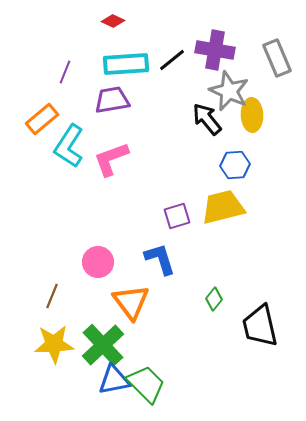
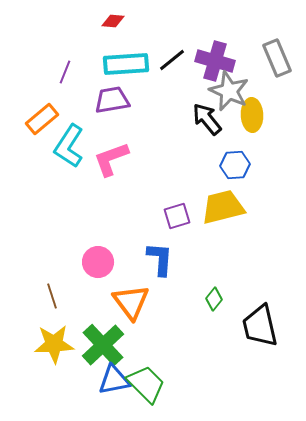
red diamond: rotated 20 degrees counterclockwise
purple cross: moved 11 px down; rotated 6 degrees clockwise
blue L-shape: rotated 21 degrees clockwise
brown line: rotated 40 degrees counterclockwise
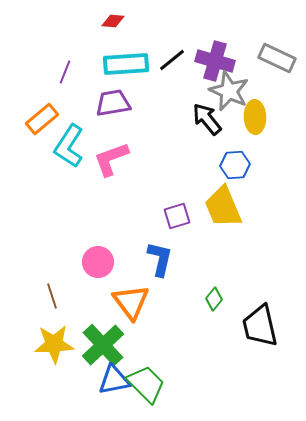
gray rectangle: rotated 42 degrees counterclockwise
purple trapezoid: moved 1 px right, 3 px down
yellow ellipse: moved 3 px right, 2 px down
yellow trapezoid: rotated 99 degrees counterclockwise
blue L-shape: rotated 9 degrees clockwise
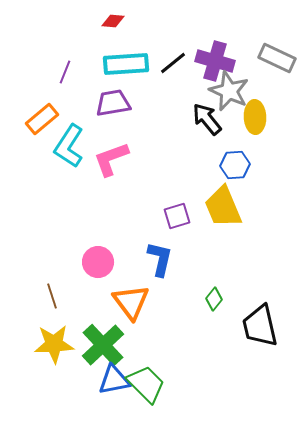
black line: moved 1 px right, 3 px down
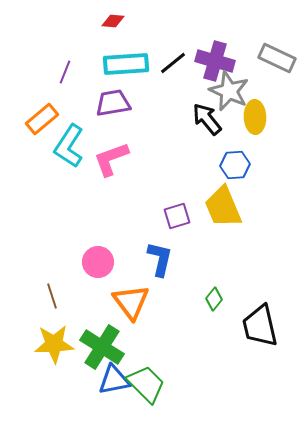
green cross: moved 1 px left, 2 px down; rotated 15 degrees counterclockwise
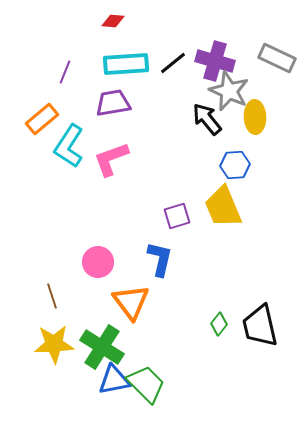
green diamond: moved 5 px right, 25 px down
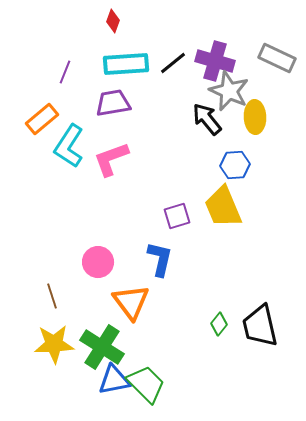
red diamond: rotated 75 degrees counterclockwise
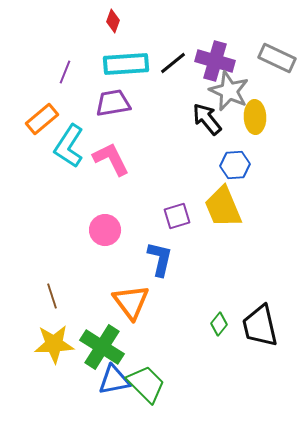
pink L-shape: rotated 84 degrees clockwise
pink circle: moved 7 px right, 32 px up
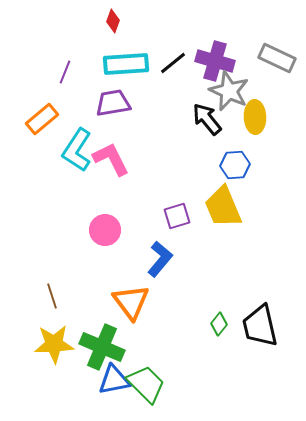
cyan L-shape: moved 8 px right, 4 px down
blue L-shape: rotated 27 degrees clockwise
green cross: rotated 9 degrees counterclockwise
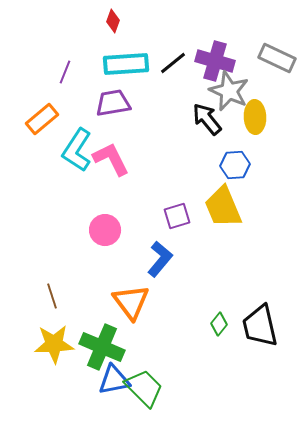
green trapezoid: moved 2 px left, 4 px down
